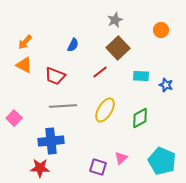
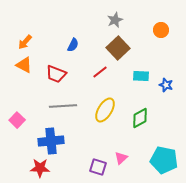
red trapezoid: moved 1 px right, 2 px up
pink square: moved 3 px right, 2 px down
cyan pentagon: moved 2 px right, 1 px up; rotated 12 degrees counterclockwise
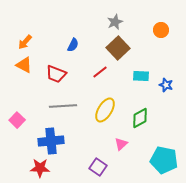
gray star: moved 2 px down
pink triangle: moved 14 px up
purple square: rotated 18 degrees clockwise
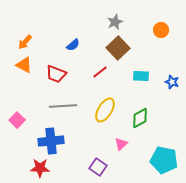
blue semicircle: rotated 24 degrees clockwise
blue star: moved 6 px right, 3 px up
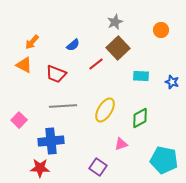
orange arrow: moved 7 px right
red line: moved 4 px left, 8 px up
pink square: moved 2 px right
pink triangle: rotated 24 degrees clockwise
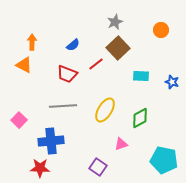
orange arrow: rotated 140 degrees clockwise
red trapezoid: moved 11 px right
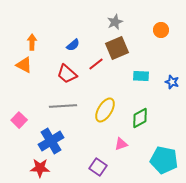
brown square: moved 1 px left; rotated 20 degrees clockwise
red trapezoid: rotated 20 degrees clockwise
blue cross: rotated 25 degrees counterclockwise
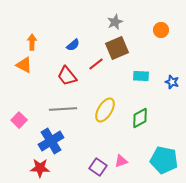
red trapezoid: moved 2 px down; rotated 10 degrees clockwise
gray line: moved 3 px down
pink triangle: moved 17 px down
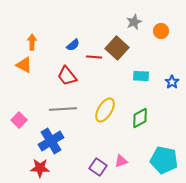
gray star: moved 19 px right
orange circle: moved 1 px down
brown square: rotated 25 degrees counterclockwise
red line: moved 2 px left, 7 px up; rotated 42 degrees clockwise
blue star: rotated 16 degrees clockwise
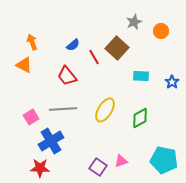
orange arrow: rotated 21 degrees counterclockwise
red line: rotated 56 degrees clockwise
pink square: moved 12 px right, 3 px up; rotated 14 degrees clockwise
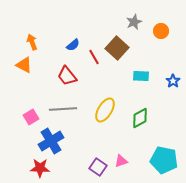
blue star: moved 1 px right, 1 px up
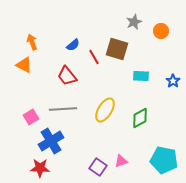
brown square: moved 1 px down; rotated 25 degrees counterclockwise
